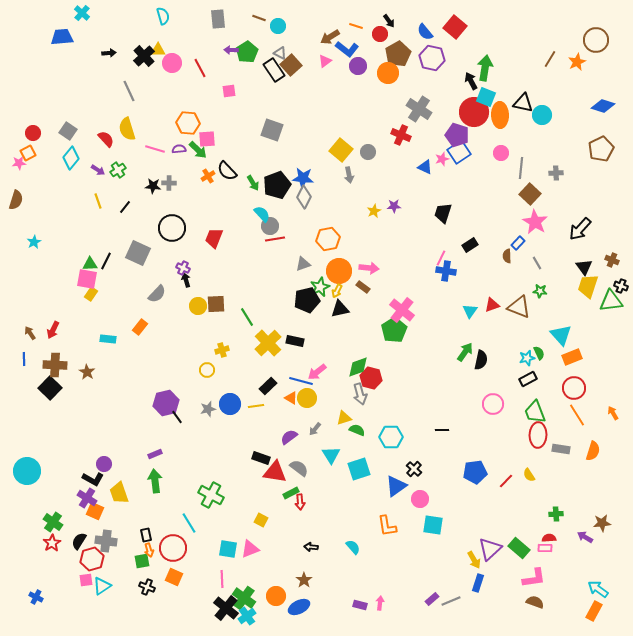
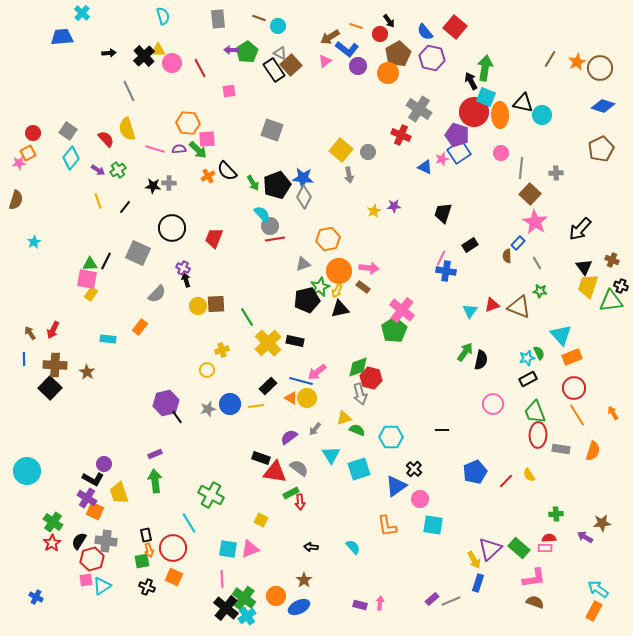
brown circle at (596, 40): moved 4 px right, 28 px down
blue pentagon at (475, 472): rotated 15 degrees counterclockwise
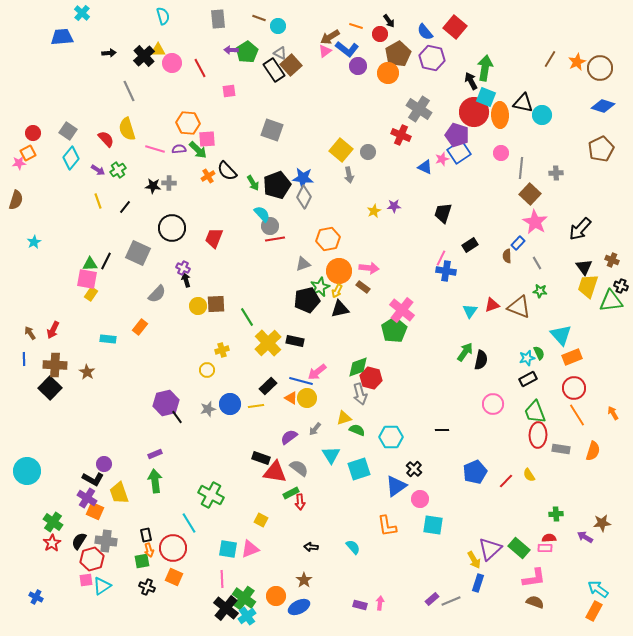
pink triangle at (325, 61): moved 10 px up
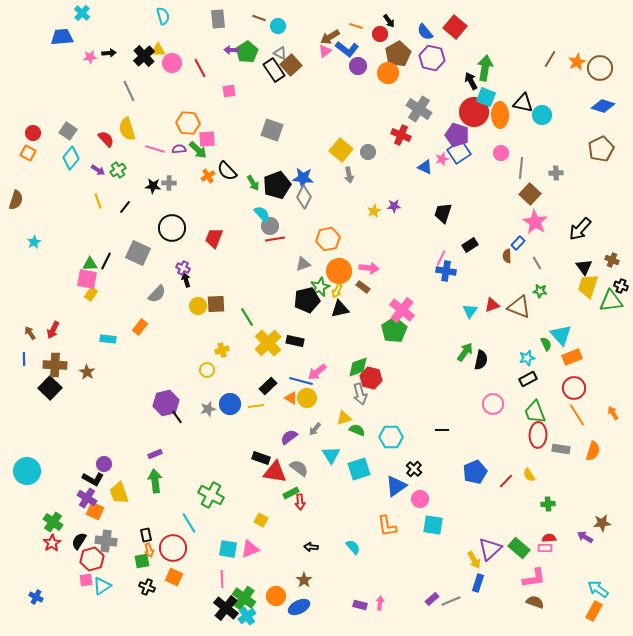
orange square at (28, 153): rotated 35 degrees counterclockwise
pink star at (19, 163): moved 71 px right, 106 px up
green semicircle at (539, 353): moved 7 px right, 9 px up
green cross at (556, 514): moved 8 px left, 10 px up
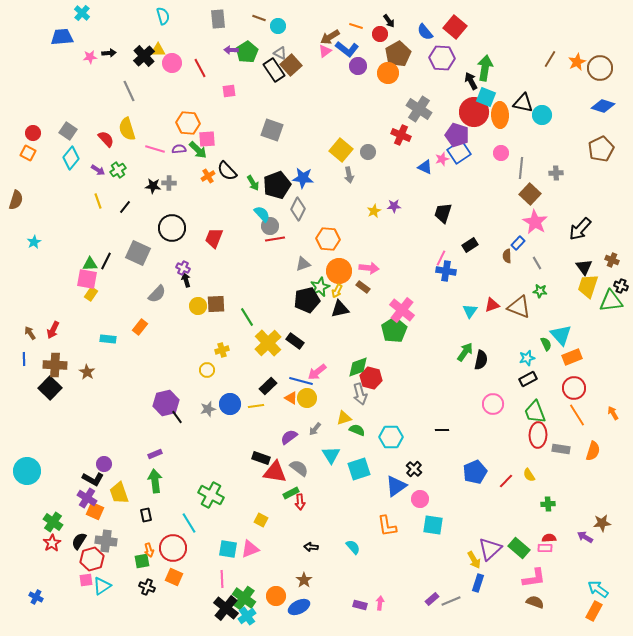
purple hexagon at (432, 58): moved 10 px right; rotated 10 degrees counterclockwise
gray diamond at (304, 197): moved 6 px left, 12 px down
orange hexagon at (328, 239): rotated 15 degrees clockwise
black rectangle at (295, 341): rotated 24 degrees clockwise
black rectangle at (146, 535): moved 20 px up
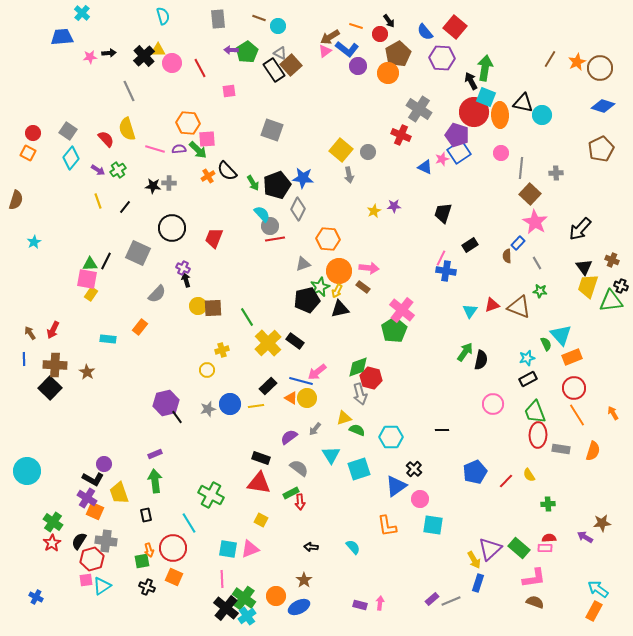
brown square at (216, 304): moved 3 px left, 4 px down
red triangle at (275, 472): moved 16 px left, 11 px down
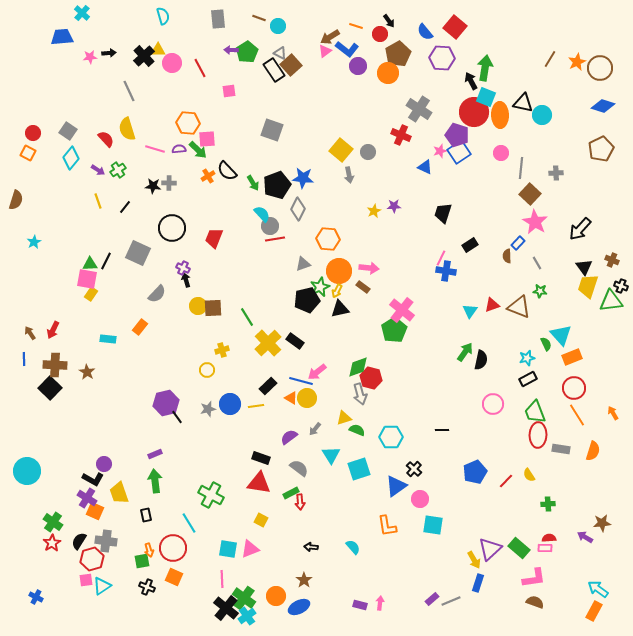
pink star at (442, 159): moved 2 px left, 8 px up
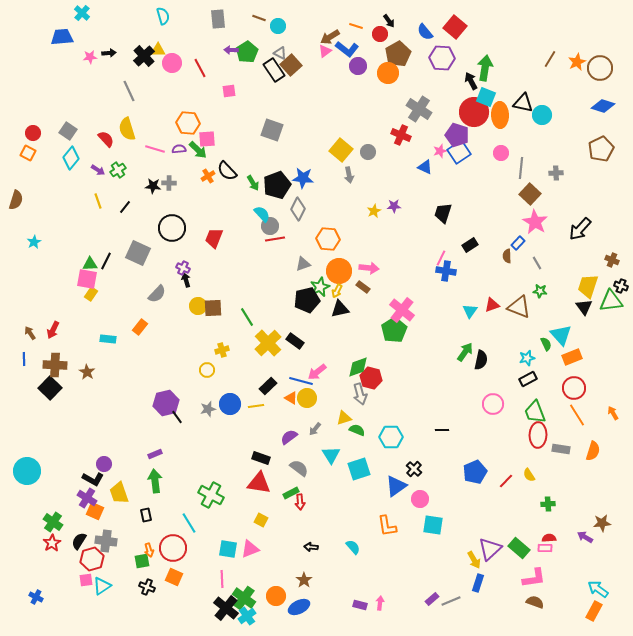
black triangle at (584, 267): moved 40 px down
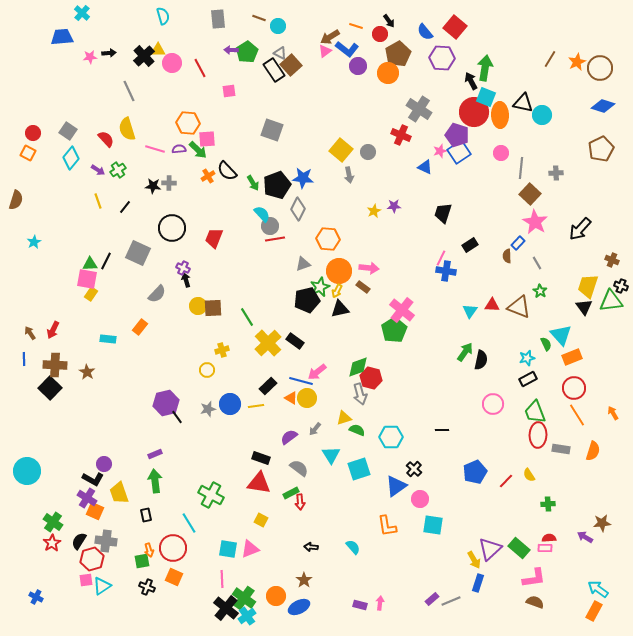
green star at (540, 291): rotated 24 degrees clockwise
red triangle at (492, 305): rotated 21 degrees clockwise
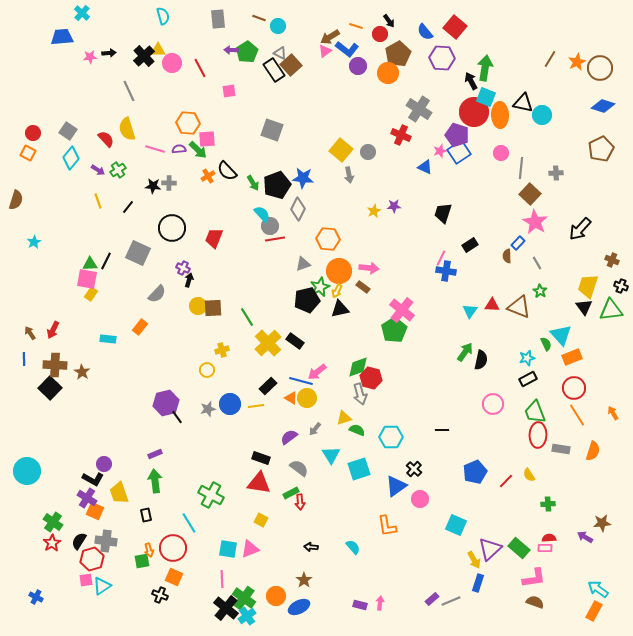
black line at (125, 207): moved 3 px right
black arrow at (186, 280): moved 3 px right; rotated 32 degrees clockwise
green triangle at (611, 301): moved 9 px down
brown star at (87, 372): moved 5 px left
cyan square at (433, 525): moved 23 px right; rotated 15 degrees clockwise
black cross at (147, 587): moved 13 px right, 8 px down
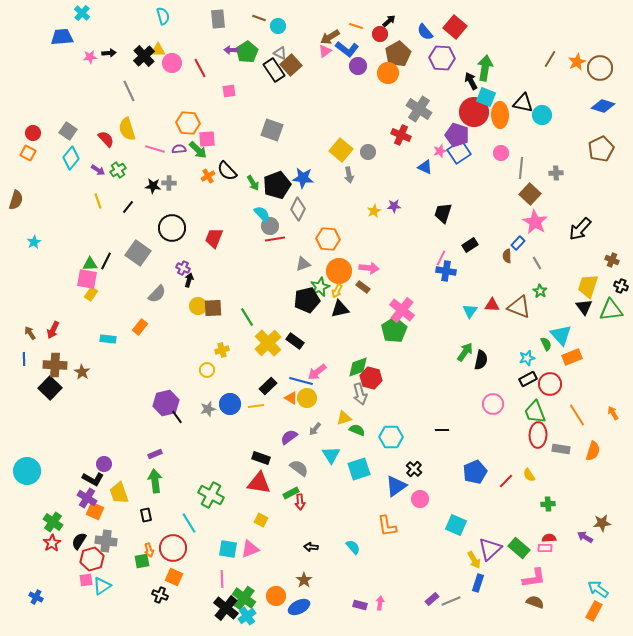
black arrow at (389, 21): rotated 96 degrees counterclockwise
gray square at (138, 253): rotated 10 degrees clockwise
red circle at (574, 388): moved 24 px left, 4 px up
